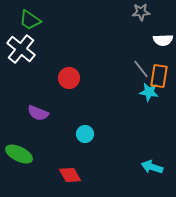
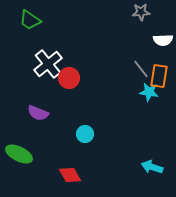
white cross: moved 27 px right, 15 px down; rotated 12 degrees clockwise
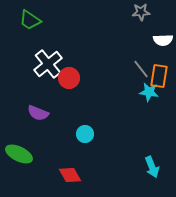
cyan arrow: rotated 130 degrees counterclockwise
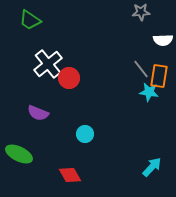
cyan arrow: rotated 115 degrees counterclockwise
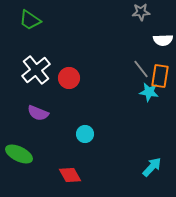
white cross: moved 12 px left, 6 px down
orange rectangle: moved 1 px right
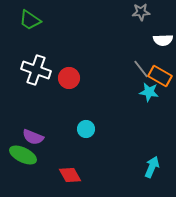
white cross: rotated 32 degrees counterclockwise
orange rectangle: rotated 70 degrees counterclockwise
purple semicircle: moved 5 px left, 24 px down
cyan circle: moved 1 px right, 5 px up
green ellipse: moved 4 px right, 1 px down
cyan arrow: rotated 20 degrees counterclockwise
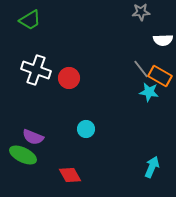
green trapezoid: rotated 65 degrees counterclockwise
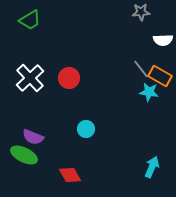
white cross: moved 6 px left, 8 px down; rotated 28 degrees clockwise
green ellipse: moved 1 px right
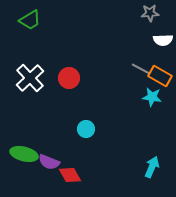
gray star: moved 9 px right, 1 px down
gray line: rotated 24 degrees counterclockwise
cyan star: moved 3 px right, 5 px down
purple semicircle: moved 16 px right, 25 px down
green ellipse: moved 1 px up; rotated 12 degrees counterclockwise
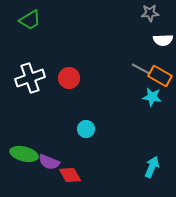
white cross: rotated 24 degrees clockwise
